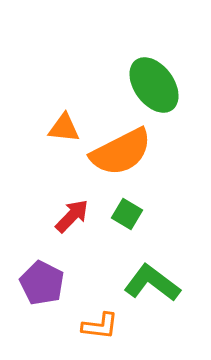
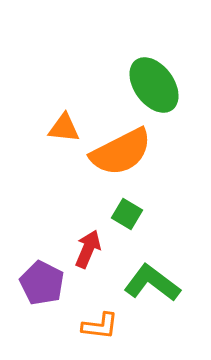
red arrow: moved 16 px right, 33 px down; rotated 21 degrees counterclockwise
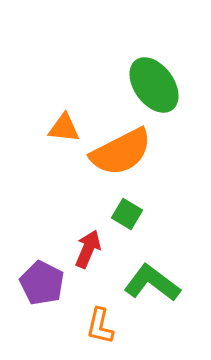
orange L-shape: rotated 96 degrees clockwise
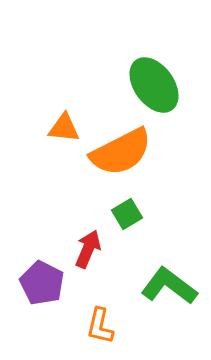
green square: rotated 28 degrees clockwise
green L-shape: moved 17 px right, 3 px down
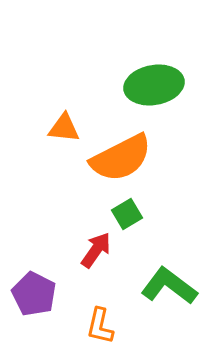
green ellipse: rotated 64 degrees counterclockwise
orange semicircle: moved 6 px down
red arrow: moved 8 px right, 1 px down; rotated 12 degrees clockwise
purple pentagon: moved 8 px left, 11 px down
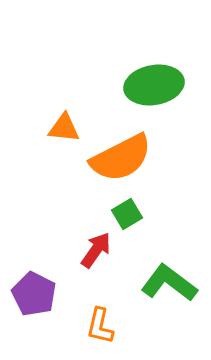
green L-shape: moved 3 px up
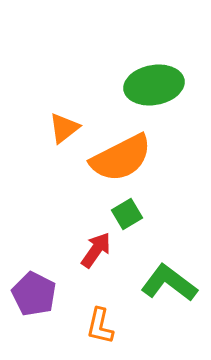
orange triangle: rotated 44 degrees counterclockwise
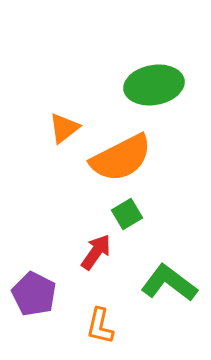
red arrow: moved 2 px down
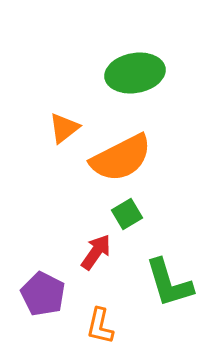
green ellipse: moved 19 px left, 12 px up
green L-shape: rotated 144 degrees counterclockwise
purple pentagon: moved 9 px right
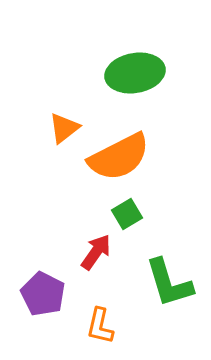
orange semicircle: moved 2 px left, 1 px up
